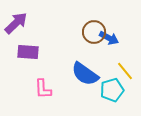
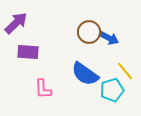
brown circle: moved 5 px left
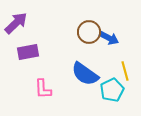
purple rectangle: rotated 15 degrees counterclockwise
yellow line: rotated 24 degrees clockwise
cyan pentagon: rotated 10 degrees counterclockwise
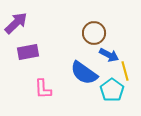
brown circle: moved 5 px right, 1 px down
blue arrow: moved 17 px down
blue semicircle: moved 1 px left, 1 px up
cyan pentagon: rotated 10 degrees counterclockwise
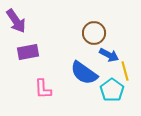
purple arrow: moved 2 px up; rotated 100 degrees clockwise
